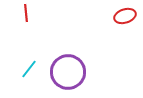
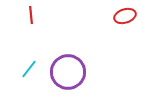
red line: moved 5 px right, 2 px down
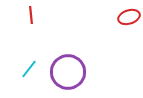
red ellipse: moved 4 px right, 1 px down
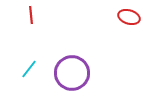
red ellipse: rotated 35 degrees clockwise
purple circle: moved 4 px right, 1 px down
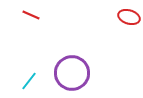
red line: rotated 60 degrees counterclockwise
cyan line: moved 12 px down
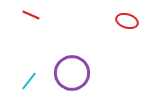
red ellipse: moved 2 px left, 4 px down
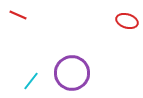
red line: moved 13 px left
cyan line: moved 2 px right
